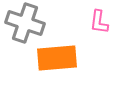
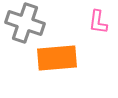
pink L-shape: moved 1 px left
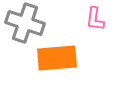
pink L-shape: moved 3 px left, 3 px up
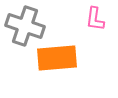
gray cross: moved 3 px down
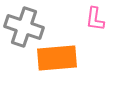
gray cross: moved 1 px left, 1 px down
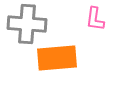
gray cross: moved 3 px right, 3 px up; rotated 15 degrees counterclockwise
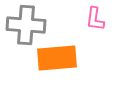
gray cross: moved 1 px left, 1 px down
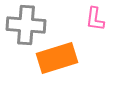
orange rectangle: rotated 12 degrees counterclockwise
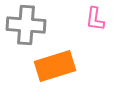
orange rectangle: moved 2 px left, 8 px down
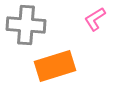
pink L-shape: rotated 50 degrees clockwise
